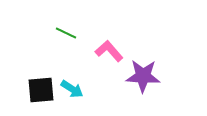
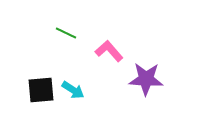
purple star: moved 3 px right, 3 px down
cyan arrow: moved 1 px right, 1 px down
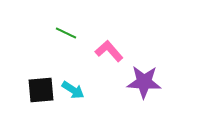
purple star: moved 2 px left, 3 px down
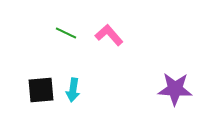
pink L-shape: moved 16 px up
purple star: moved 31 px right, 7 px down
cyan arrow: rotated 65 degrees clockwise
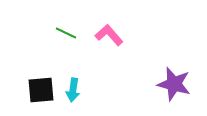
purple star: moved 1 px left, 5 px up; rotated 12 degrees clockwise
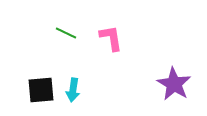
pink L-shape: moved 2 px right, 3 px down; rotated 32 degrees clockwise
purple star: rotated 16 degrees clockwise
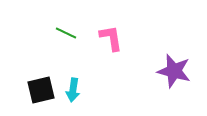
purple star: moved 13 px up; rotated 16 degrees counterclockwise
black square: rotated 8 degrees counterclockwise
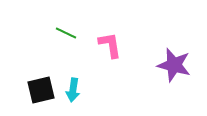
pink L-shape: moved 1 px left, 7 px down
purple star: moved 6 px up
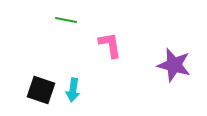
green line: moved 13 px up; rotated 15 degrees counterclockwise
black square: rotated 32 degrees clockwise
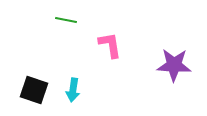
purple star: rotated 12 degrees counterclockwise
black square: moved 7 px left
